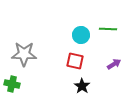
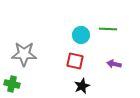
purple arrow: rotated 136 degrees counterclockwise
black star: rotated 14 degrees clockwise
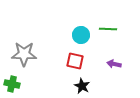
black star: rotated 21 degrees counterclockwise
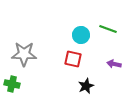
green line: rotated 18 degrees clockwise
red square: moved 2 px left, 2 px up
black star: moved 4 px right; rotated 21 degrees clockwise
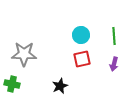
green line: moved 6 px right, 7 px down; rotated 66 degrees clockwise
red square: moved 9 px right; rotated 24 degrees counterclockwise
purple arrow: rotated 88 degrees counterclockwise
black star: moved 26 px left
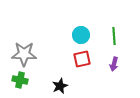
green cross: moved 8 px right, 4 px up
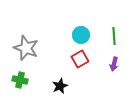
gray star: moved 2 px right, 6 px up; rotated 20 degrees clockwise
red square: moved 2 px left; rotated 18 degrees counterclockwise
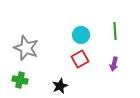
green line: moved 1 px right, 5 px up
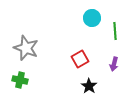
cyan circle: moved 11 px right, 17 px up
black star: moved 29 px right; rotated 14 degrees counterclockwise
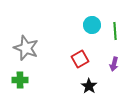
cyan circle: moved 7 px down
green cross: rotated 14 degrees counterclockwise
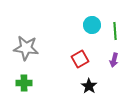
gray star: rotated 15 degrees counterclockwise
purple arrow: moved 4 px up
green cross: moved 4 px right, 3 px down
